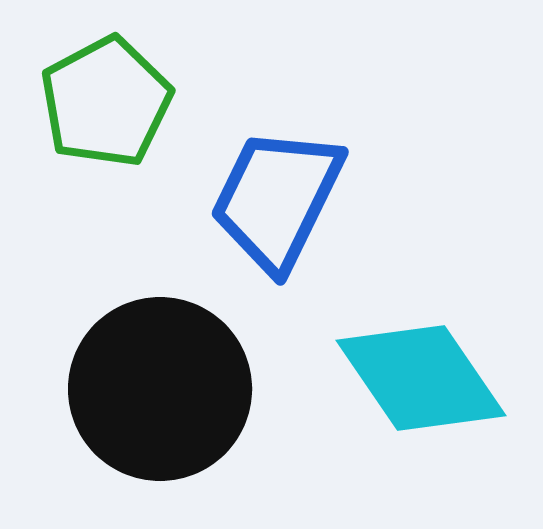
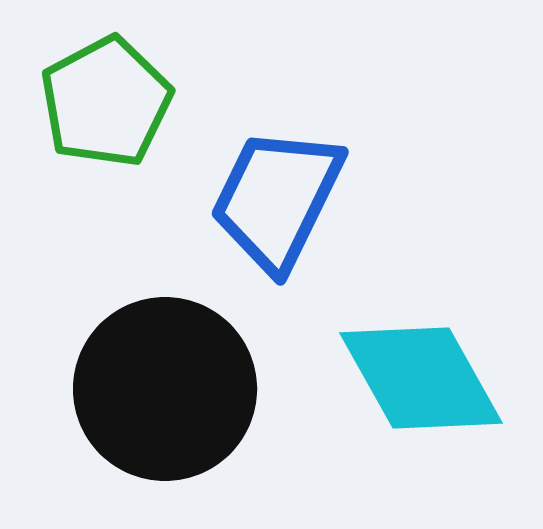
cyan diamond: rotated 5 degrees clockwise
black circle: moved 5 px right
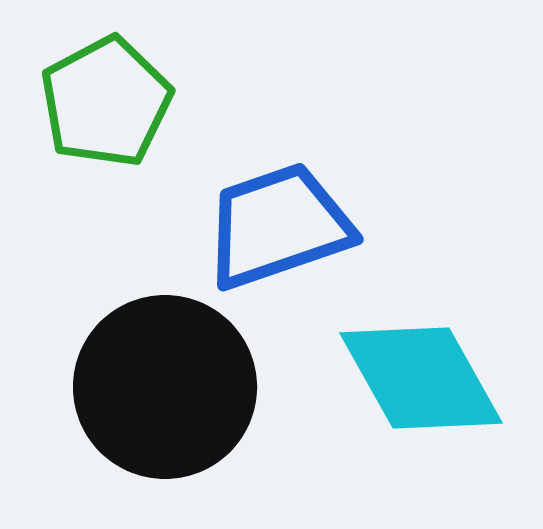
blue trapezoid: moved 1 px right, 27 px down; rotated 45 degrees clockwise
black circle: moved 2 px up
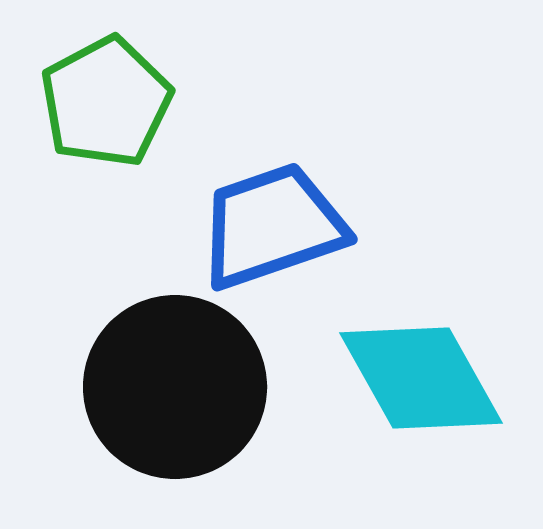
blue trapezoid: moved 6 px left
black circle: moved 10 px right
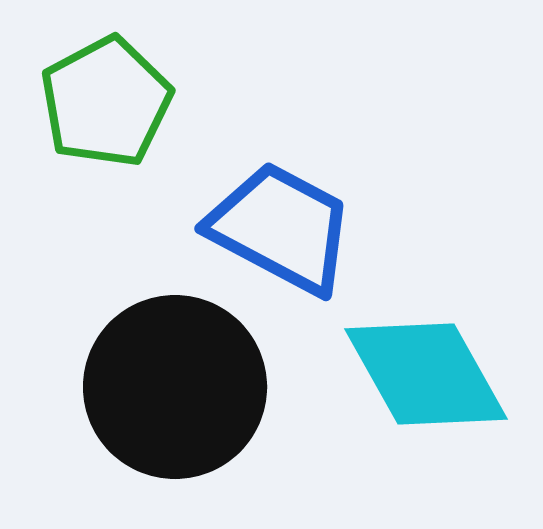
blue trapezoid: moved 9 px right, 2 px down; rotated 47 degrees clockwise
cyan diamond: moved 5 px right, 4 px up
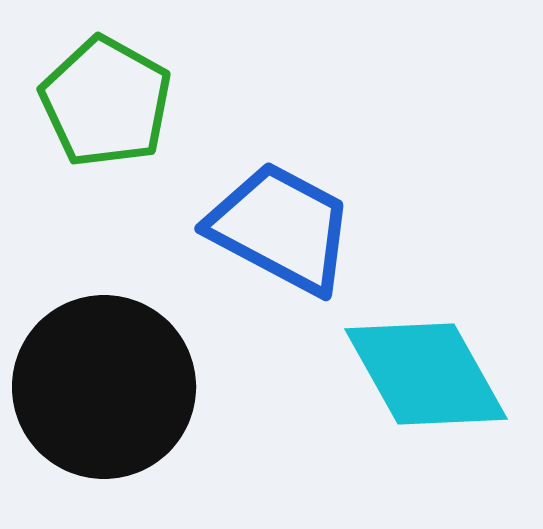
green pentagon: rotated 15 degrees counterclockwise
black circle: moved 71 px left
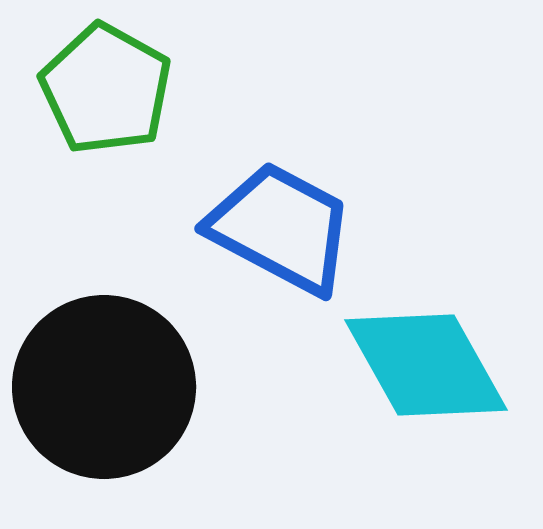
green pentagon: moved 13 px up
cyan diamond: moved 9 px up
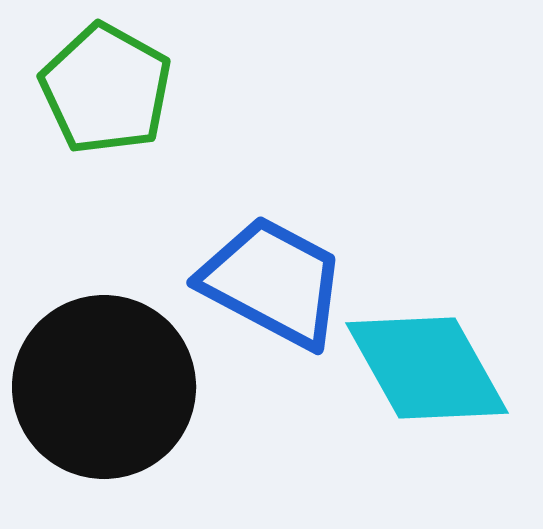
blue trapezoid: moved 8 px left, 54 px down
cyan diamond: moved 1 px right, 3 px down
